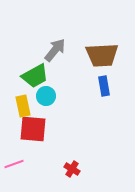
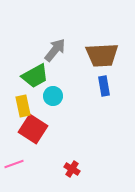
cyan circle: moved 7 px right
red square: rotated 28 degrees clockwise
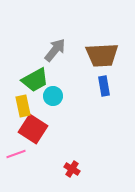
green trapezoid: moved 4 px down
pink line: moved 2 px right, 10 px up
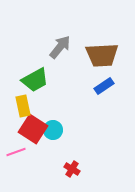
gray arrow: moved 5 px right, 3 px up
blue rectangle: rotated 66 degrees clockwise
cyan circle: moved 34 px down
pink line: moved 2 px up
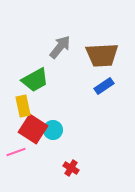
red cross: moved 1 px left, 1 px up
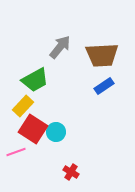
yellow rectangle: rotated 55 degrees clockwise
cyan circle: moved 3 px right, 2 px down
red cross: moved 4 px down
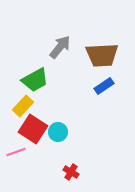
cyan circle: moved 2 px right
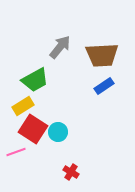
yellow rectangle: rotated 15 degrees clockwise
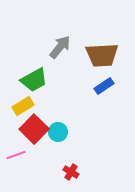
green trapezoid: moved 1 px left
red square: moved 1 px right; rotated 12 degrees clockwise
pink line: moved 3 px down
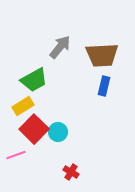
blue rectangle: rotated 42 degrees counterclockwise
